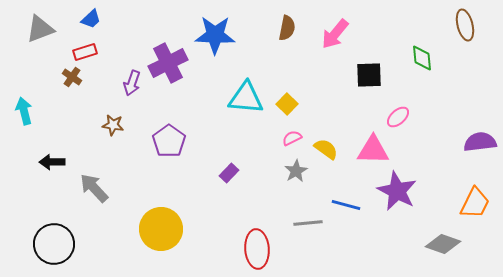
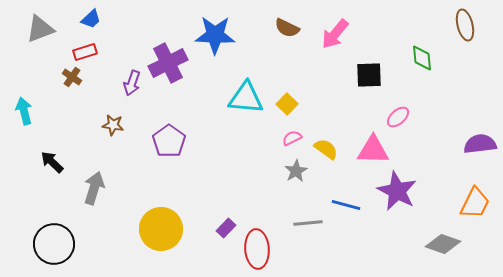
brown semicircle: rotated 105 degrees clockwise
purple semicircle: moved 2 px down
black arrow: rotated 45 degrees clockwise
purple rectangle: moved 3 px left, 55 px down
gray arrow: rotated 60 degrees clockwise
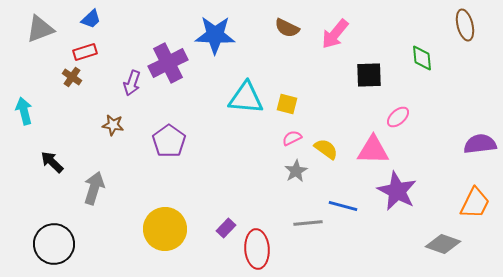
yellow square: rotated 30 degrees counterclockwise
blue line: moved 3 px left, 1 px down
yellow circle: moved 4 px right
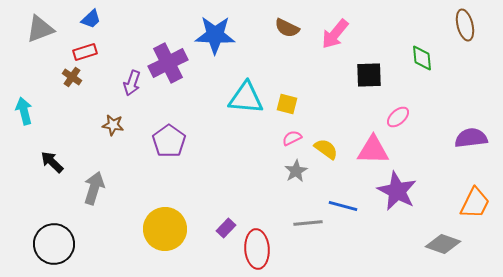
purple semicircle: moved 9 px left, 6 px up
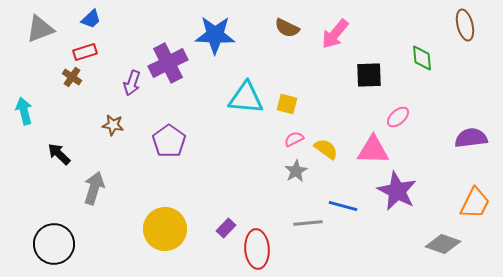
pink semicircle: moved 2 px right, 1 px down
black arrow: moved 7 px right, 8 px up
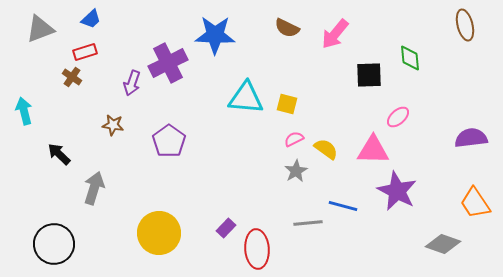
green diamond: moved 12 px left
orange trapezoid: rotated 120 degrees clockwise
yellow circle: moved 6 px left, 4 px down
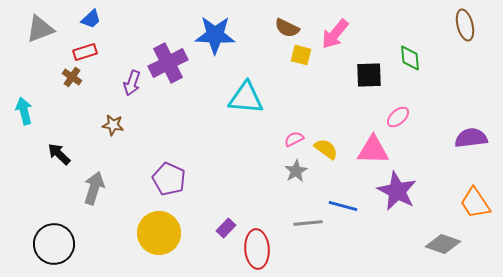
yellow square: moved 14 px right, 49 px up
purple pentagon: moved 38 px down; rotated 12 degrees counterclockwise
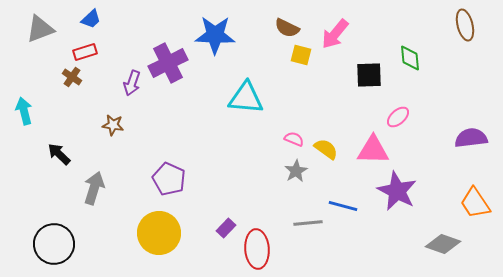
pink semicircle: rotated 48 degrees clockwise
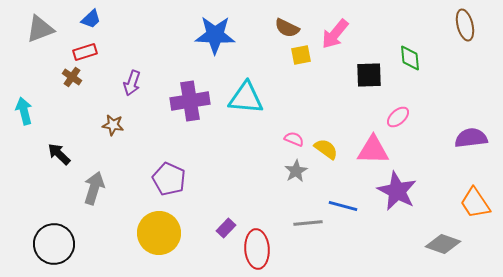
yellow square: rotated 25 degrees counterclockwise
purple cross: moved 22 px right, 38 px down; rotated 18 degrees clockwise
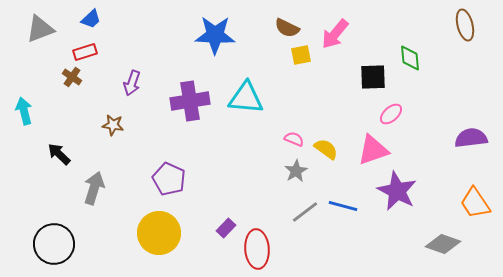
black square: moved 4 px right, 2 px down
pink ellipse: moved 7 px left, 3 px up
pink triangle: rotated 20 degrees counterclockwise
gray line: moved 3 px left, 11 px up; rotated 32 degrees counterclockwise
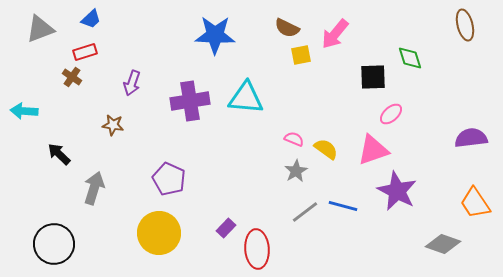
green diamond: rotated 12 degrees counterclockwise
cyan arrow: rotated 72 degrees counterclockwise
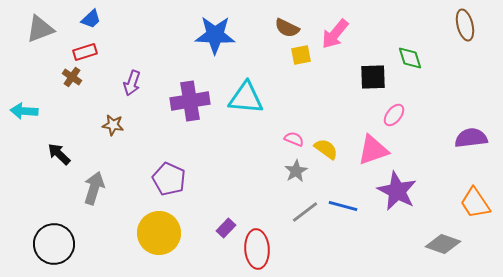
pink ellipse: moved 3 px right, 1 px down; rotated 10 degrees counterclockwise
